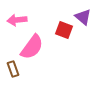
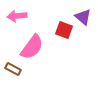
pink arrow: moved 4 px up
brown rectangle: rotated 42 degrees counterclockwise
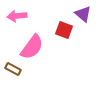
purple triangle: moved 3 px up
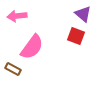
red square: moved 12 px right, 6 px down
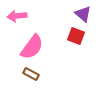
brown rectangle: moved 18 px right, 5 px down
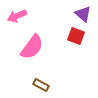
pink arrow: rotated 18 degrees counterclockwise
brown rectangle: moved 10 px right, 11 px down
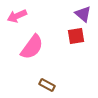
red square: rotated 30 degrees counterclockwise
brown rectangle: moved 6 px right
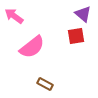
pink arrow: moved 3 px left; rotated 60 degrees clockwise
pink semicircle: rotated 16 degrees clockwise
brown rectangle: moved 2 px left, 1 px up
